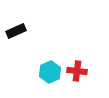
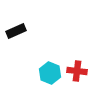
cyan hexagon: moved 1 px down; rotated 15 degrees counterclockwise
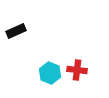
red cross: moved 1 px up
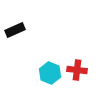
black rectangle: moved 1 px left, 1 px up
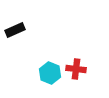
red cross: moved 1 px left, 1 px up
